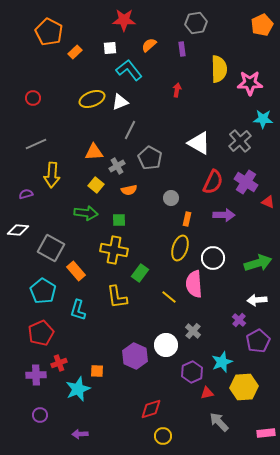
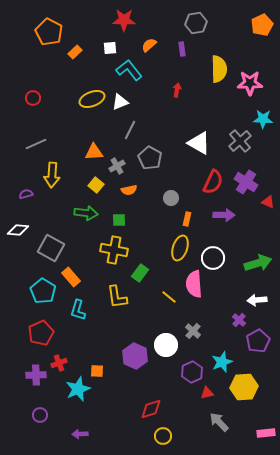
orange rectangle at (76, 271): moved 5 px left, 6 px down
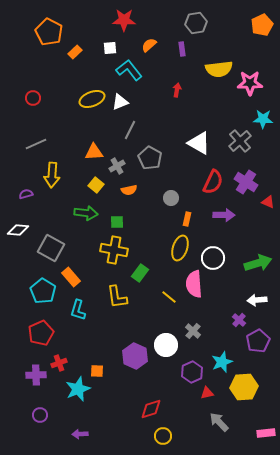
yellow semicircle at (219, 69): rotated 84 degrees clockwise
green square at (119, 220): moved 2 px left, 2 px down
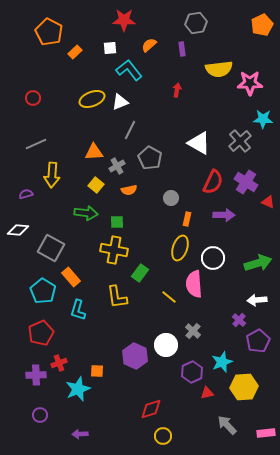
gray arrow at (219, 422): moved 8 px right, 3 px down
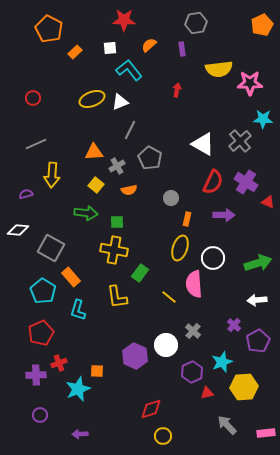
orange pentagon at (49, 32): moved 3 px up
white triangle at (199, 143): moved 4 px right, 1 px down
purple cross at (239, 320): moved 5 px left, 5 px down
